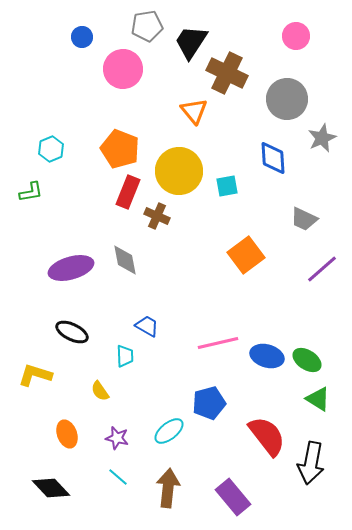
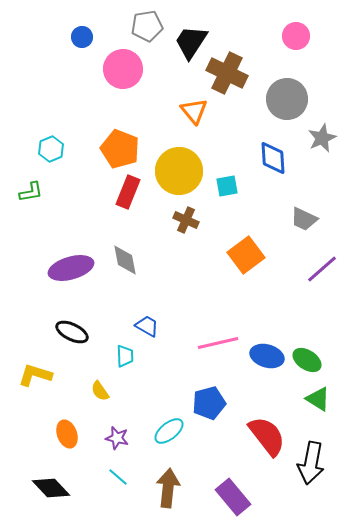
brown cross at (157, 216): moved 29 px right, 4 px down
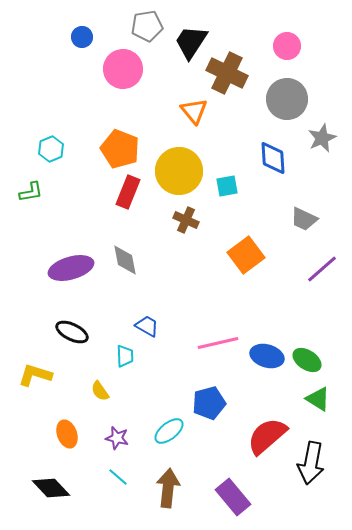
pink circle at (296, 36): moved 9 px left, 10 px down
red semicircle at (267, 436): rotated 93 degrees counterclockwise
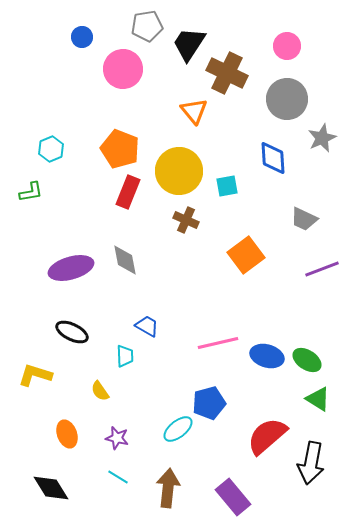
black trapezoid at (191, 42): moved 2 px left, 2 px down
purple line at (322, 269): rotated 20 degrees clockwise
cyan ellipse at (169, 431): moved 9 px right, 2 px up
cyan line at (118, 477): rotated 10 degrees counterclockwise
black diamond at (51, 488): rotated 12 degrees clockwise
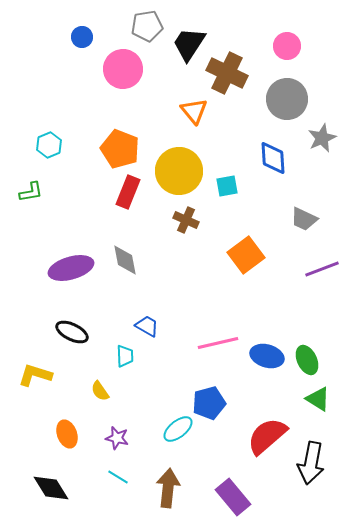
cyan hexagon at (51, 149): moved 2 px left, 4 px up
green ellipse at (307, 360): rotated 32 degrees clockwise
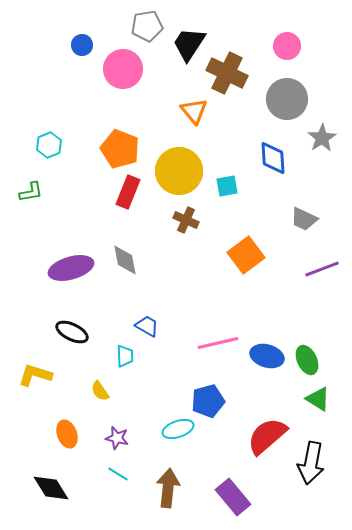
blue circle at (82, 37): moved 8 px down
gray star at (322, 138): rotated 8 degrees counterclockwise
blue pentagon at (209, 403): moved 1 px left, 2 px up
cyan ellipse at (178, 429): rotated 20 degrees clockwise
cyan line at (118, 477): moved 3 px up
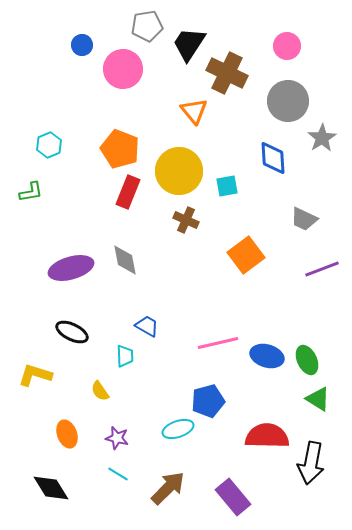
gray circle at (287, 99): moved 1 px right, 2 px down
red semicircle at (267, 436): rotated 42 degrees clockwise
brown arrow at (168, 488): rotated 39 degrees clockwise
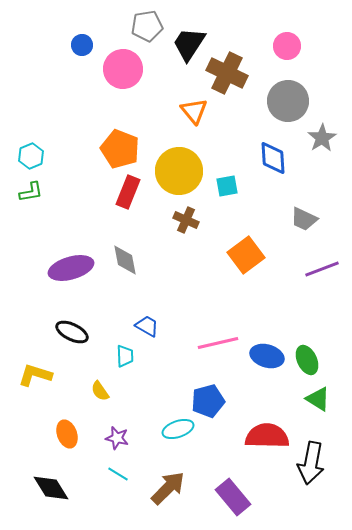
cyan hexagon at (49, 145): moved 18 px left, 11 px down
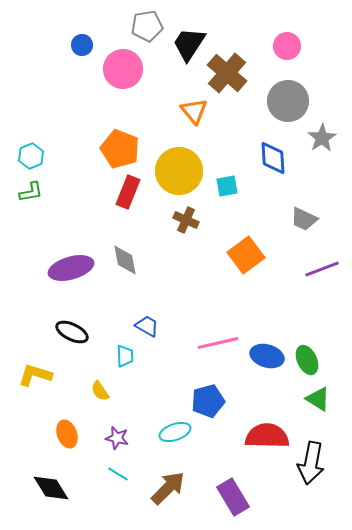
brown cross at (227, 73): rotated 15 degrees clockwise
cyan ellipse at (178, 429): moved 3 px left, 3 px down
purple rectangle at (233, 497): rotated 9 degrees clockwise
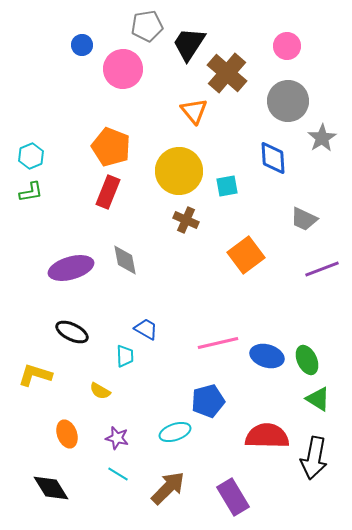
orange pentagon at (120, 149): moved 9 px left, 2 px up
red rectangle at (128, 192): moved 20 px left
blue trapezoid at (147, 326): moved 1 px left, 3 px down
yellow semicircle at (100, 391): rotated 25 degrees counterclockwise
black arrow at (311, 463): moved 3 px right, 5 px up
